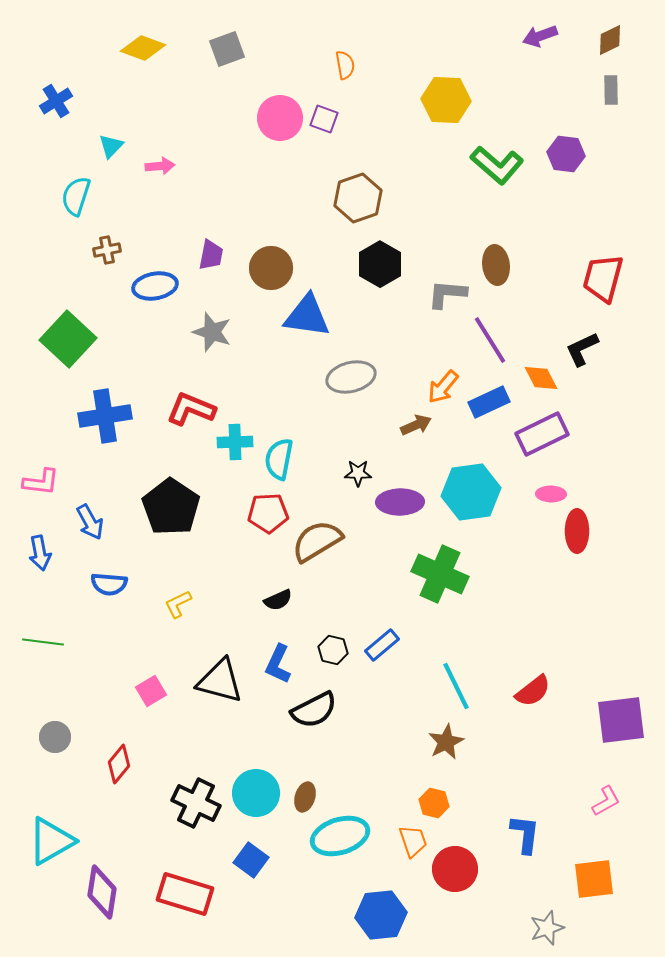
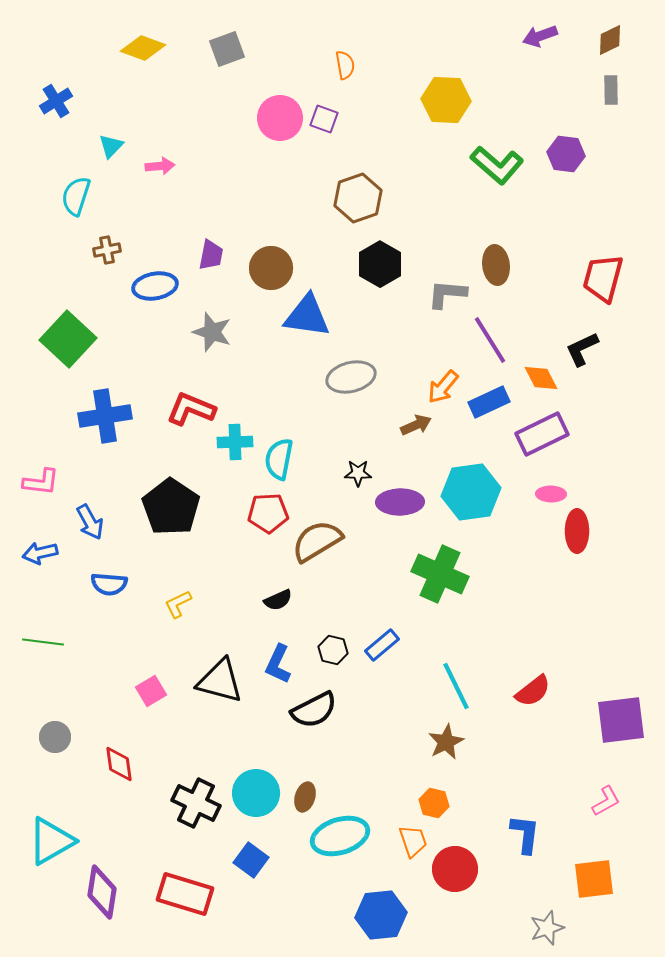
blue arrow at (40, 553): rotated 88 degrees clockwise
red diamond at (119, 764): rotated 48 degrees counterclockwise
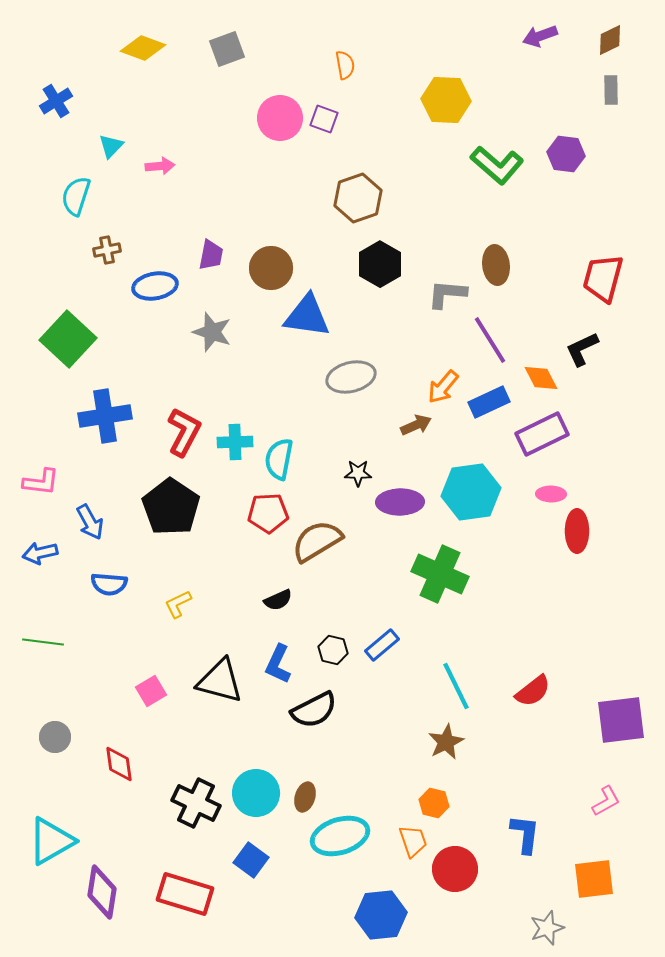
red L-shape at (191, 409): moved 7 px left, 23 px down; rotated 96 degrees clockwise
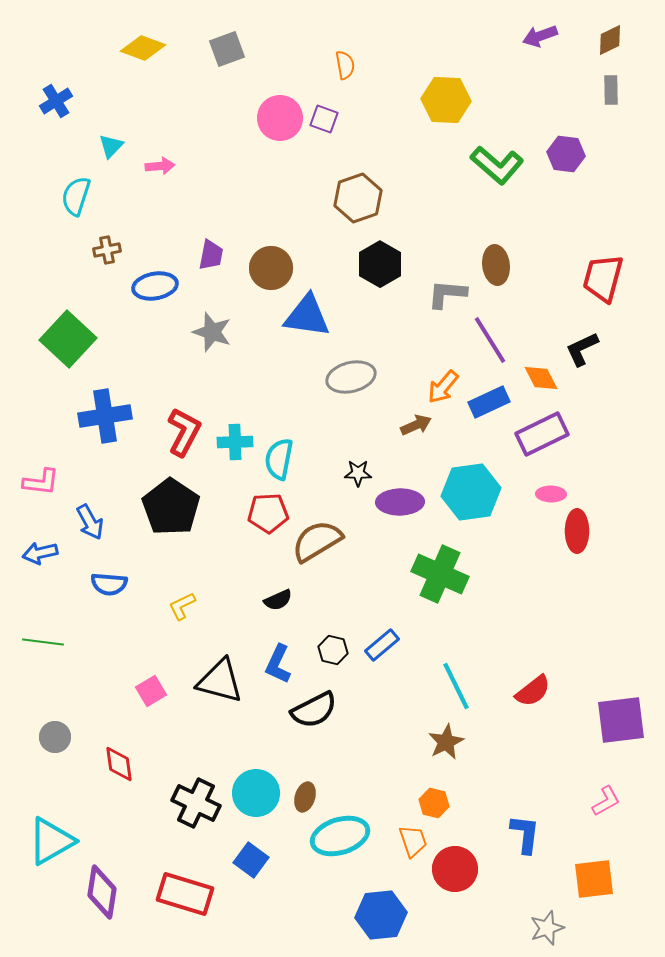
yellow L-shape at (178, 604): moved 4 px right, 2 px down
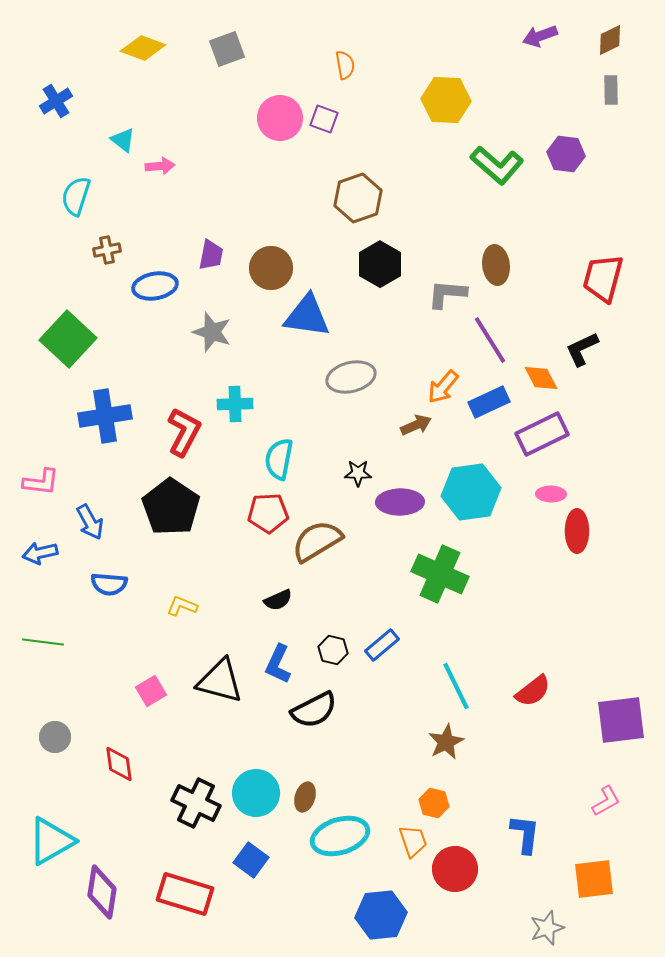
cyan triangle at (111, 146): moved 12 px right, 6 px up; rotated 36 degrees counterclockwise
cyan cross at (235, 442): moved 38 px up
yellow L-shape at (182, 606): rotated 48 degrees clockwise
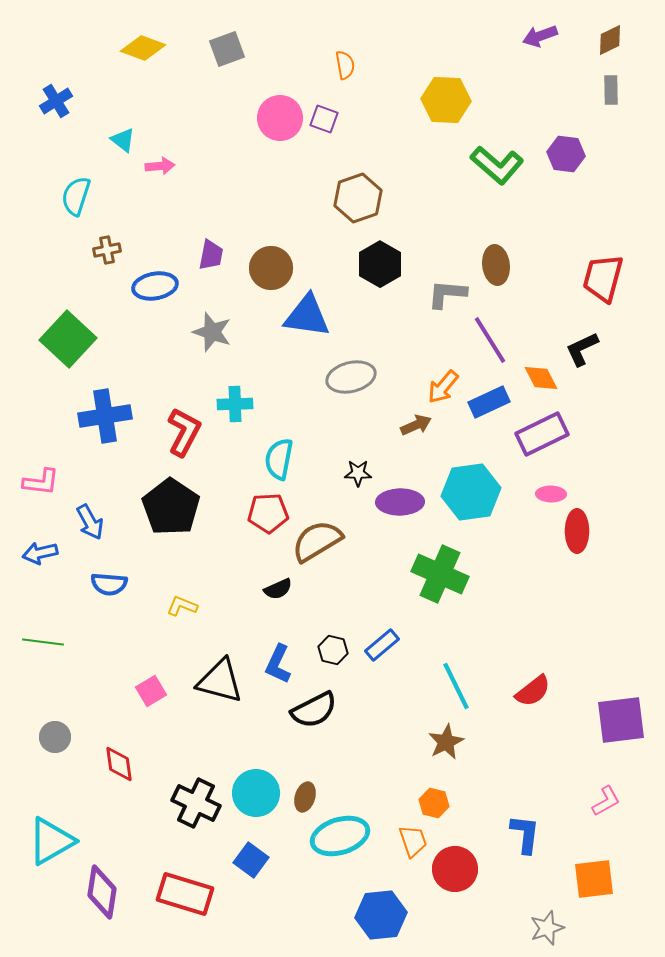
black semicircle at (278, 600): moved 11 px up
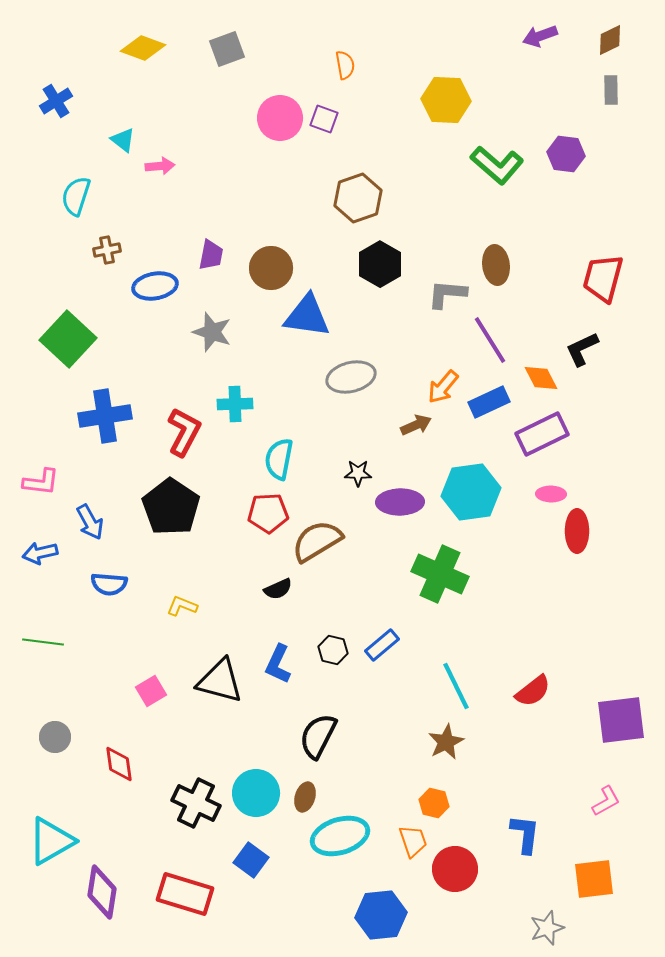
black semicircle at (314, 710): moved 4 px right, 26 px down; rotated 144 degrees clockwise
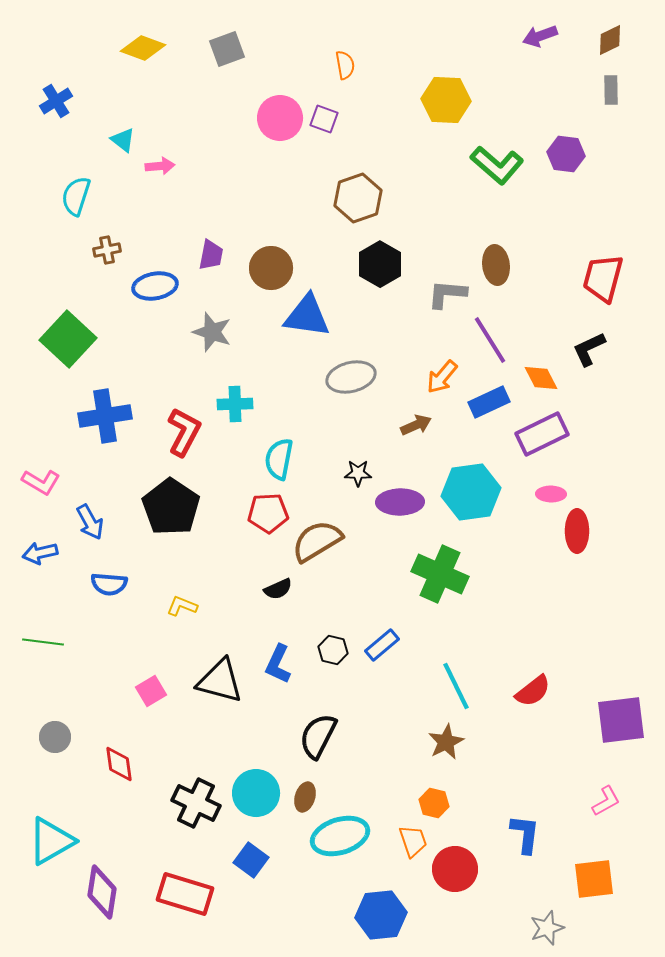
black L-shape at (582, 349): moved 7 px right
orange arrow at (443, 387): moved 1 px left, 10 px up
pink L-shape at (41, 482): rotated 24 degrees clockwise
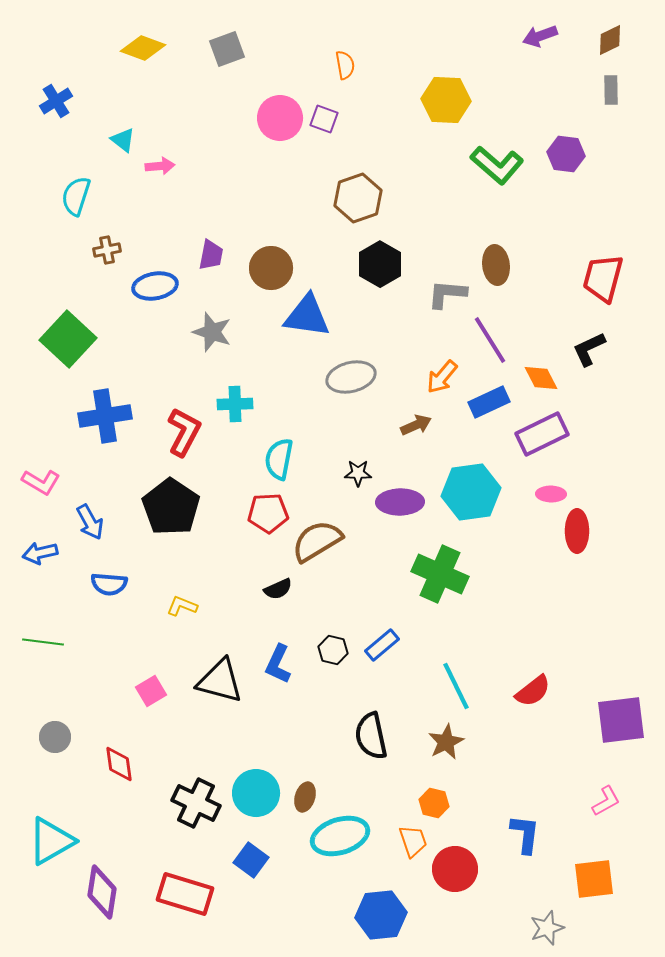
black semicircle at (318, 736): moved 53 px right; rotated 39 degrees counterclockwise
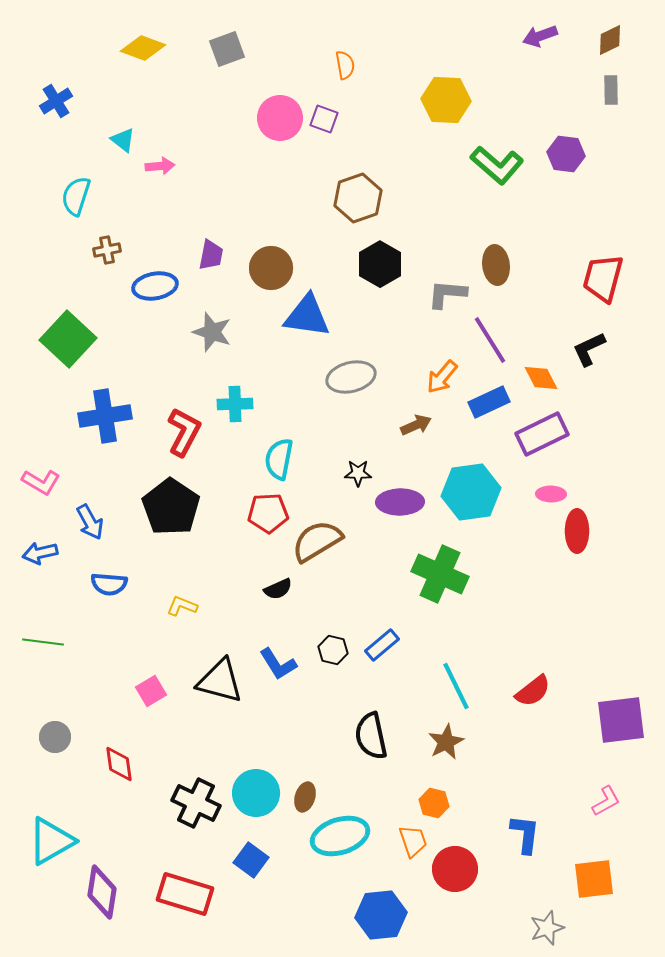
blue L-shape at (278, 664): rotated 57 degrees counterclockwise
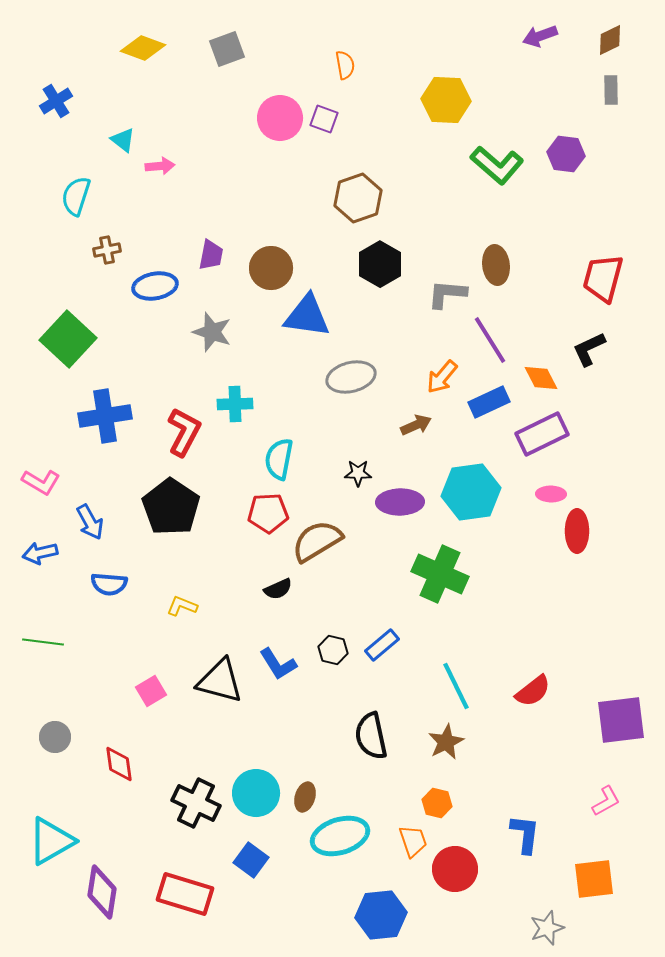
orange hexagon at (434, 803): moved 3 px right
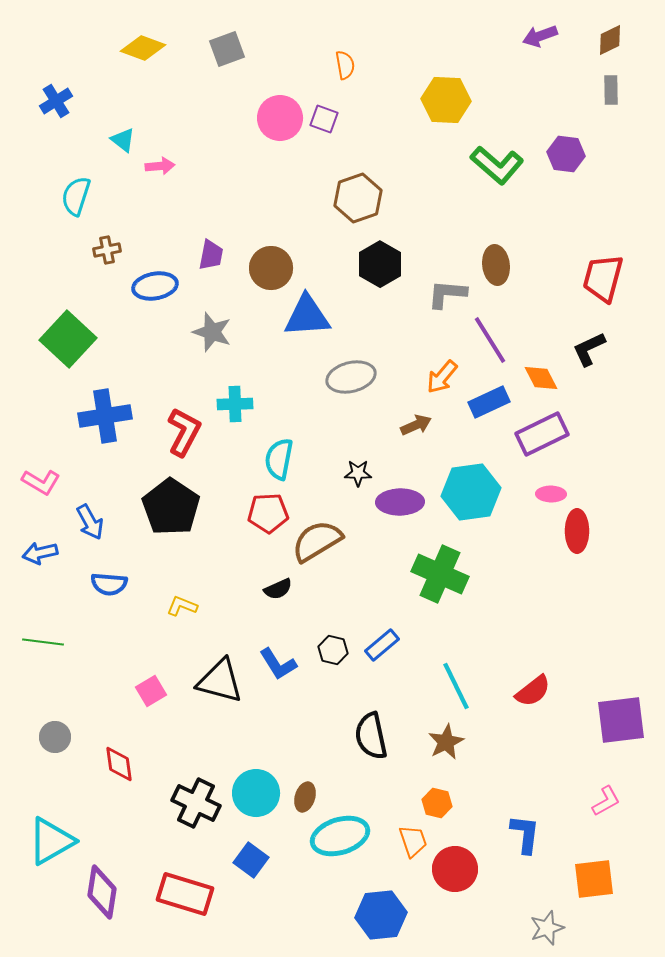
blue triangle at (307, 316): rotated 12 degrees counterclockwise
